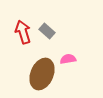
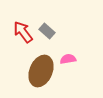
red arrow: rotated 20 degrees counterclockwise
brown ellipse: moved 1 px left, 3 px up
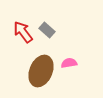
gray rectangle: moved 1 px up
pink semicircle: moved 1 px right, 4 px down
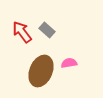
red arrow: moved 1 px left
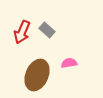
red arrow: rotated 120 degrees counterclockwise
brown ellipse: moved 4 px left, 4 px down
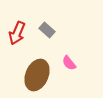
red arrow: moved 5 px left, 1 px down
pink semicircle: rotated 119 degrees counterclockwise
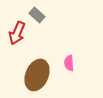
gray rectangle: moved 10 px left, 15 px up
pink semicircle: rotated 35 degrees clockwise
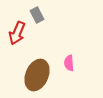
gray rectangle: rotated 21 degrees clockwise
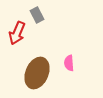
brown ellipse: moved 2 px up
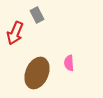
red arrow: moved 2 px left
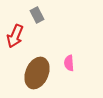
red arrow: moved 3 px down
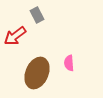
red arrow: rotated 30 degrees clockwise
